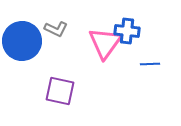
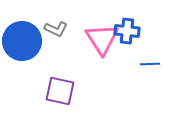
pink triangle: moved 3 px left, 4 px up; rotated 9 degrees counterclockwise
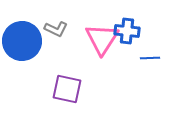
pink triangle: rotated 6 degrees clockwise
blue line: moved 6 px up
purple square: moved 7 px right, 2 px up
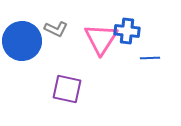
pink triangle: moved 1 px left
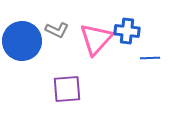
gray L-shape: moved 1 px right, 1 px down
pink triangle: moved 5 px left; rotated 9 degrees clockwise
purple square: rotated 16 degrees counterclockwise
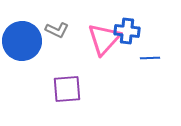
pink triangle: moved 8 px right
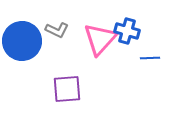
blue cross: rotated 10 degrees clockwise
pink triangle: moved 4 px left
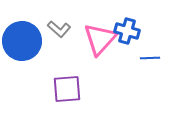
gray L-shape: moved 2 px right, 1 px up; rotated 15 degrees clockwise
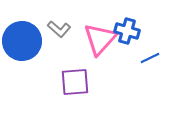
blue line: rotated 24 degrees counterclockwise
purple square: moved 8 px right, 7 px up
